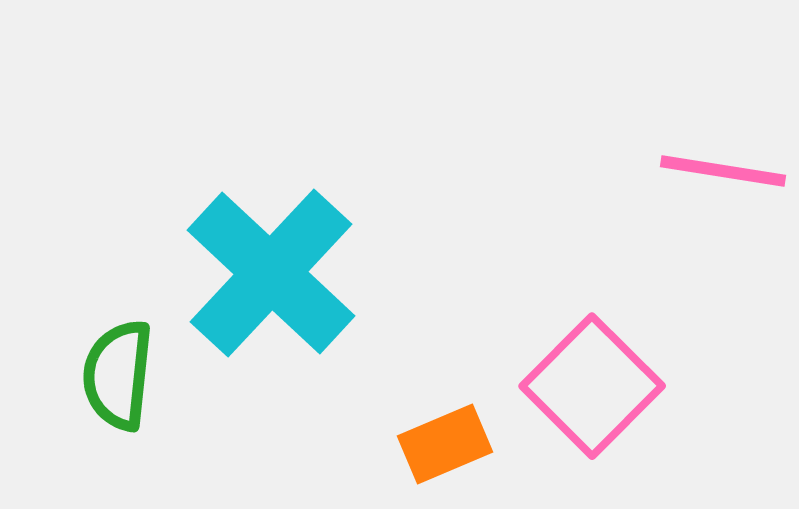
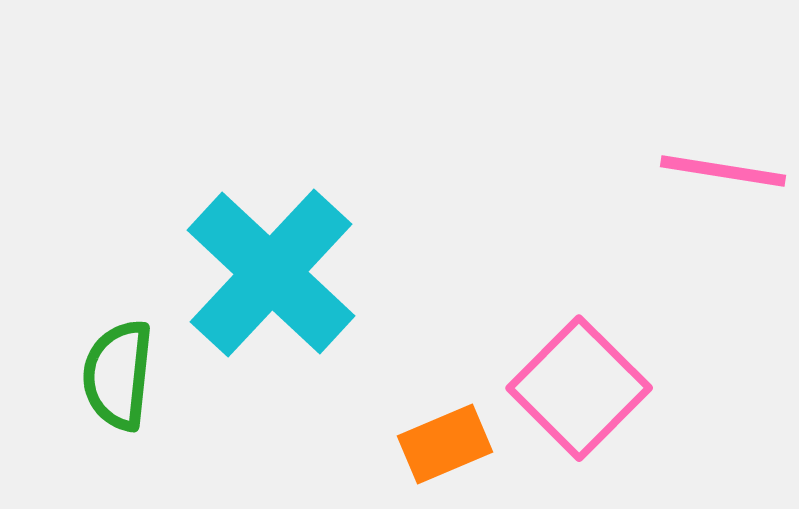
pink square: moved 13 px left, 2 px down
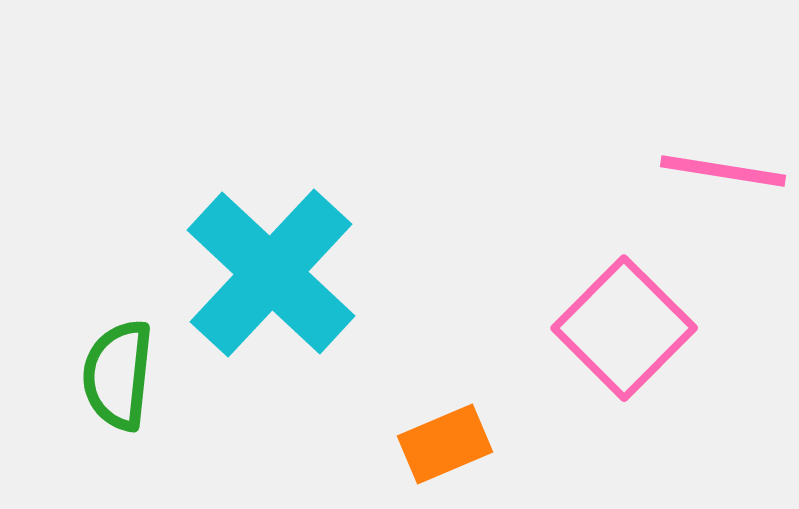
pink square: moved 45 px right, 60 px up
